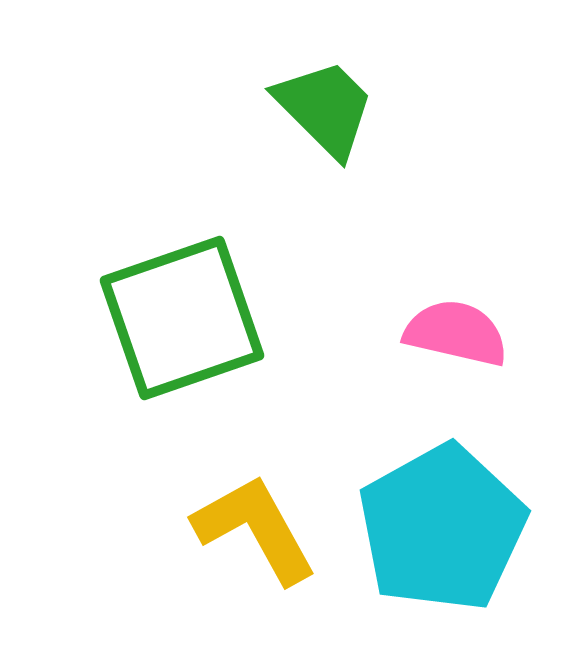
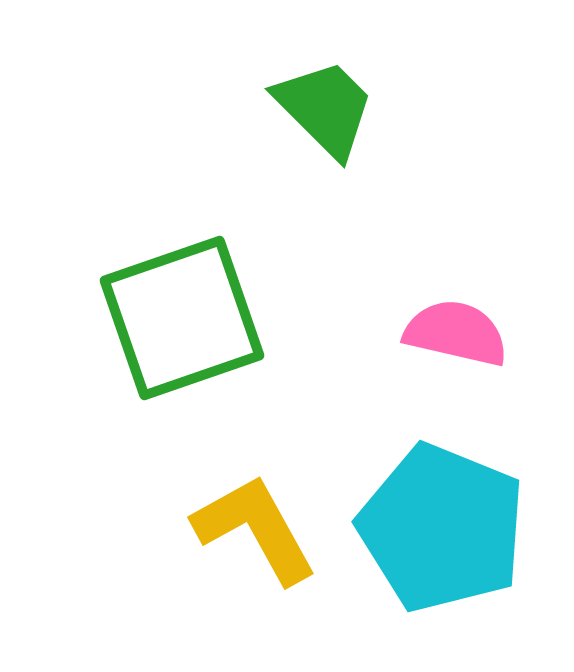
cyan pentagon: rotated 21 degrees counterclockwise
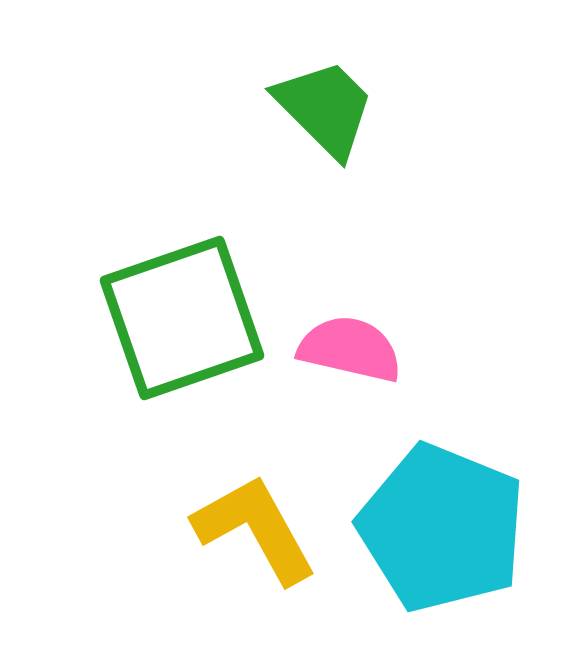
pink semicircle: moved 106 px left, 16 px down
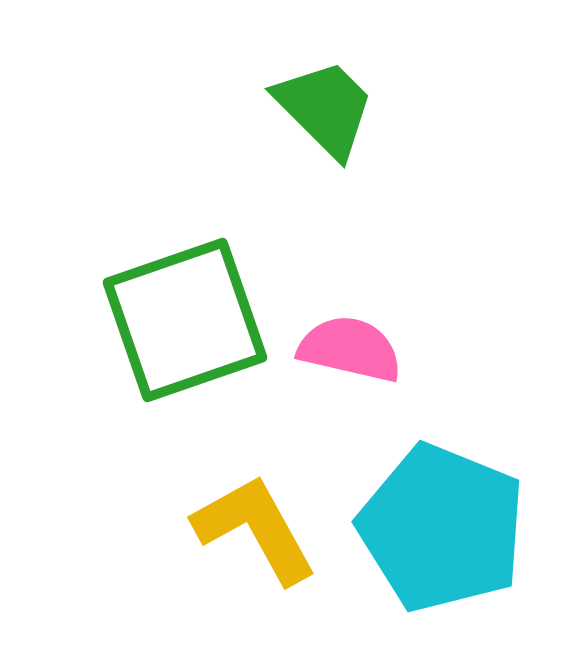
green square: moved 3 px right, 2 px down
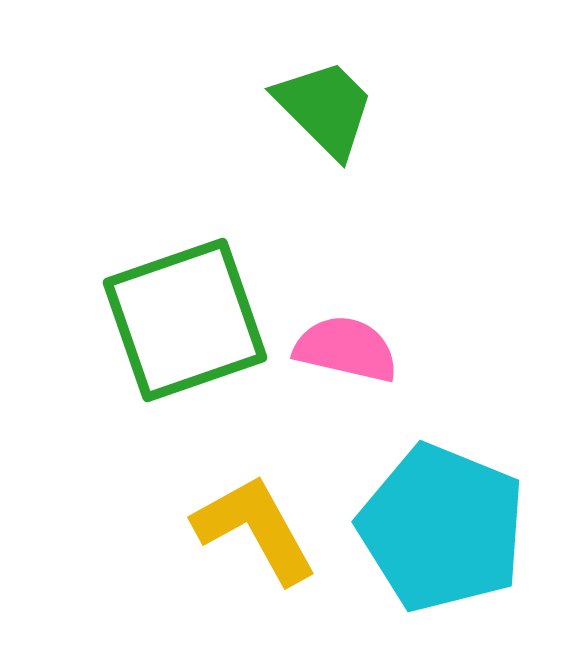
pink semicircle: moved 4 px left
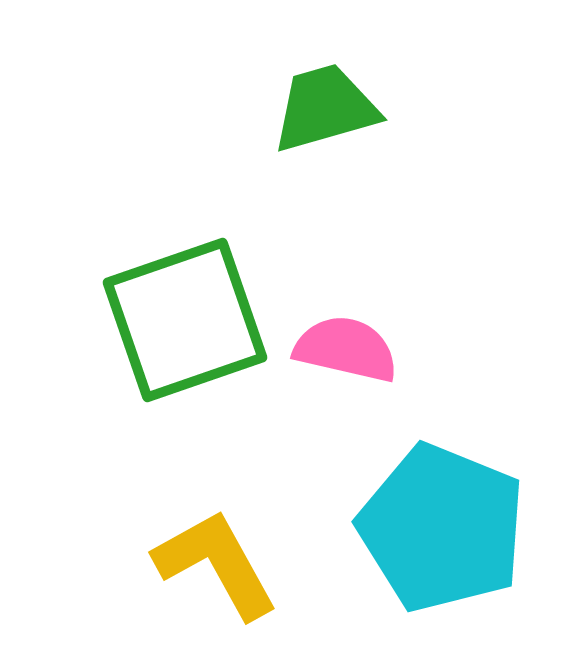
green trapezoid: rotated 61 degrees counterclockwise
yellow L-shape: moved 39 px left, 35 px down
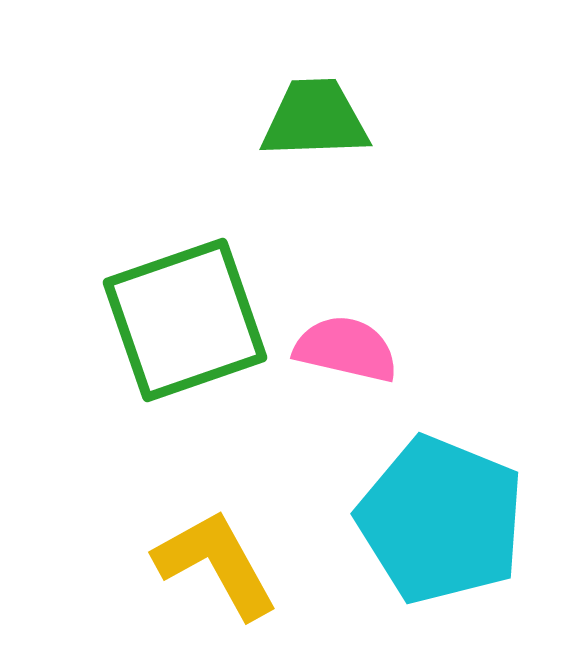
green trapezoid: moved 10 px left, 11 px down; rotated 14 degrees clockwise
cyan pentagon: moved 1 px left, 8 px up
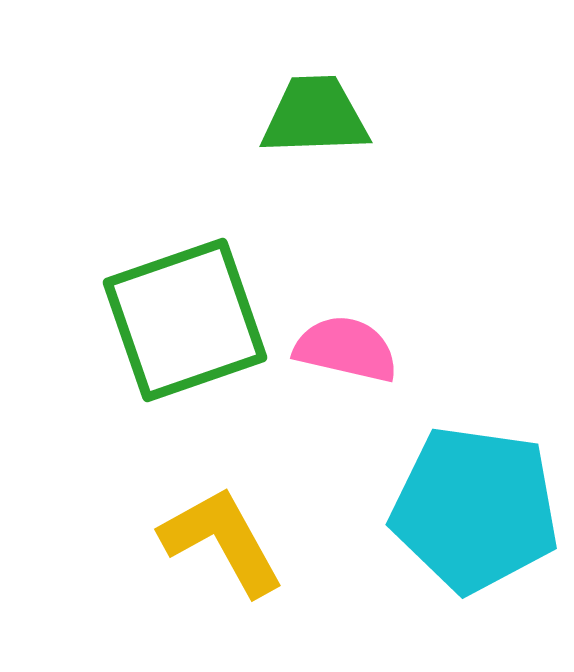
green trapezoid: moved 3 px up
cyan pentagon: moved 34 px right, 11 px up; rotated 14 degrees counterclockwise
yellow L-shape: moved 6 px right, 23 px up
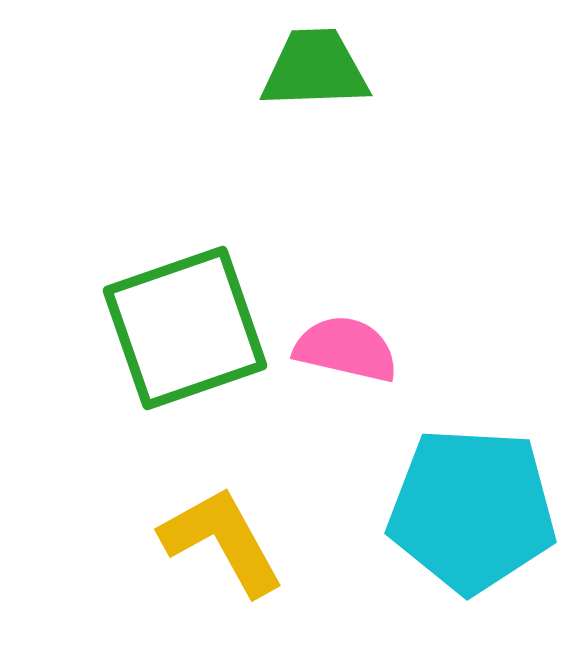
green trapezoid: moved 47 px up
green square: moved 8 px down
cyan pentagon: moved 3 px left, 1 px down; rotated 5 degrees counterclockwise
